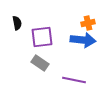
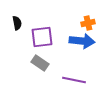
blue arrow: moved 1 px left, 1 px down
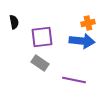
black semicircle: moved 3 px left, 1 px up
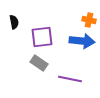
orange cross: moved 1 px right, 3 px up; rotated 24 degrees clockwise
gray rectangle: moved 1 px left
purple line: moved 4 px left, 1 px up
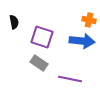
purple square: rotated 25 degrees clockwise
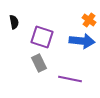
orange cross: rotated 24 degrees clockwise
gray rectangle: rotated 30 degrees clockwise
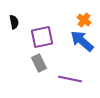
orange cross: moved 5 px left
purple square: rotated 30 degrees counterclockwise
blue arrow: rotated 145 degrees counterclockwise
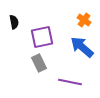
blue arrow: moved 6 px down
purple line: moved 3 px down
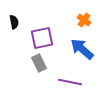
purple square: moved 1 px down
blue arrow: moved 2 px down
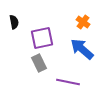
orange cross: moved 1 px left, 2 px down
purple line: moved 2 px left
